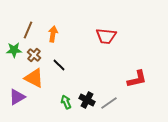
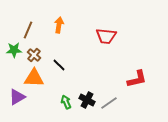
orange arrow: moved 6 px right, 9 px up
orange triangle: rotated 25 degrees counterclockwise
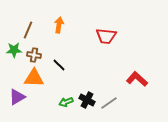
brown cross: rotated 32 degrees counterclockwise
red L-shape: rotated 125 degrees counterclockwise
green arrow: rotated 88 degrees counterclockwise
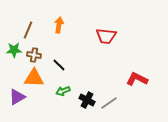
red L-shape: rotated 15 degrees counterclockwise
green arrow: moved 3 px left, 11 px up
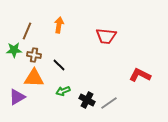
brown line: moved 1 px left, 1 px down
red L-shape: moved 3 px right, 4 px up
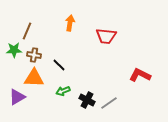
orange arrow: moved 11 px right, 2 px up
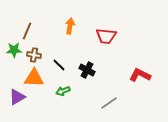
orange arrow: moved 3 px down
black cross: moved 30 px up
